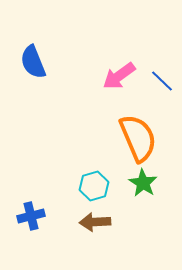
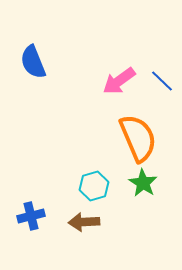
pink arrow: moved 5 px down
brown arrow: moved 11 px left
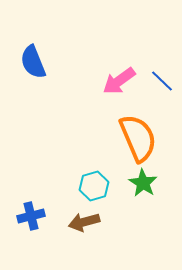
brown arrow: rotated 12 degrees counterclockwise
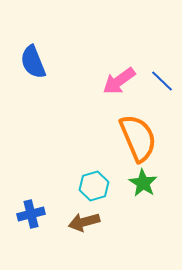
blue cross: moved 2 px up
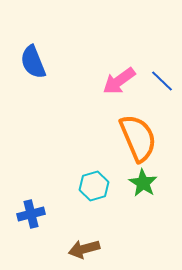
brown arrow: moved 27 px down
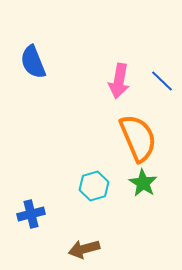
pink arrow: rotated 44 degrees counterclockwise
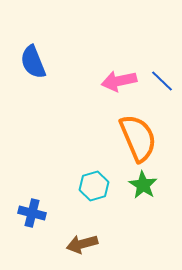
pink arrow: rotated 68 degrees clockwise
green star: moved 2 px down
blue cross: moved 1 px right, 1 px up; rotated 28 degrees clockwise
brown arrow: moved 2 px left, 5 px up
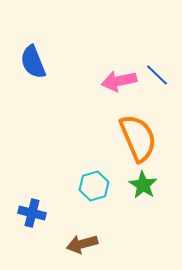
blue line: moved 5 px left, 6 px up
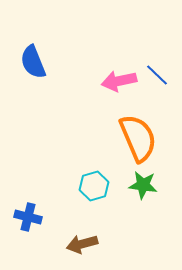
green star: rotated 24 degrees counterclockwise
blue cross: moved 4 px left, 4 px down
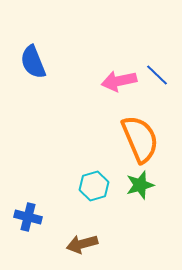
orange semicircle: moved 2 px right, 1 px down
green star: moved 3 px left; rotated 24 degrees counterclockwise
